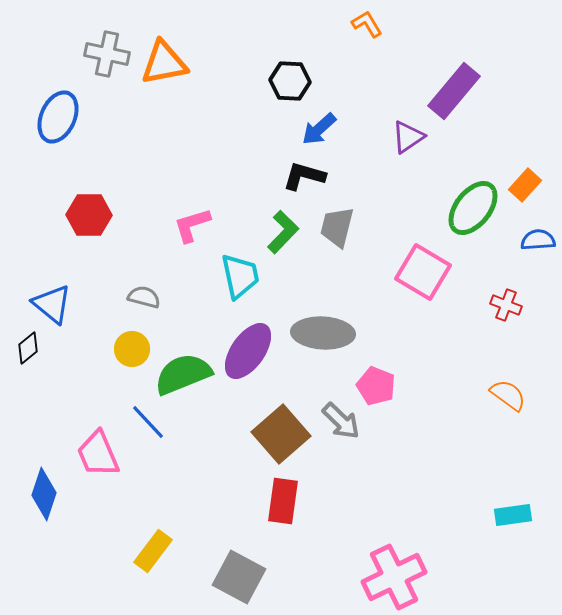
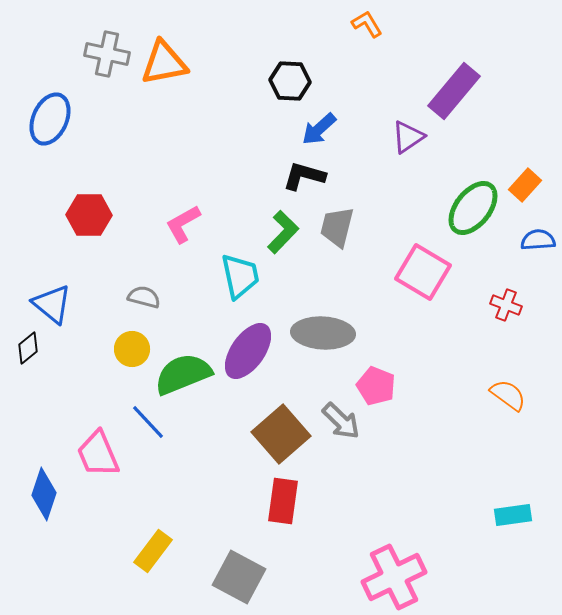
blue ellipse: moved 8 px left, 2 px down
pink L-shape: moved 9 px left, 1 px up; rotated 12 degrees counterclockwise
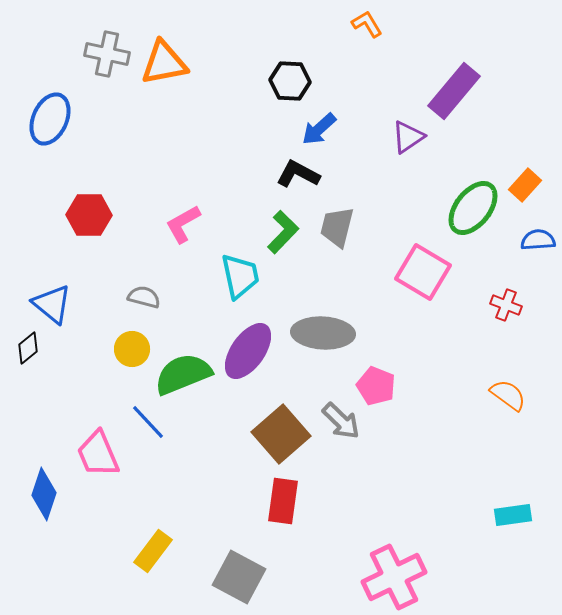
black L-shape: moved 6 px left, 2 px up; rotated 12 degrees clockwise
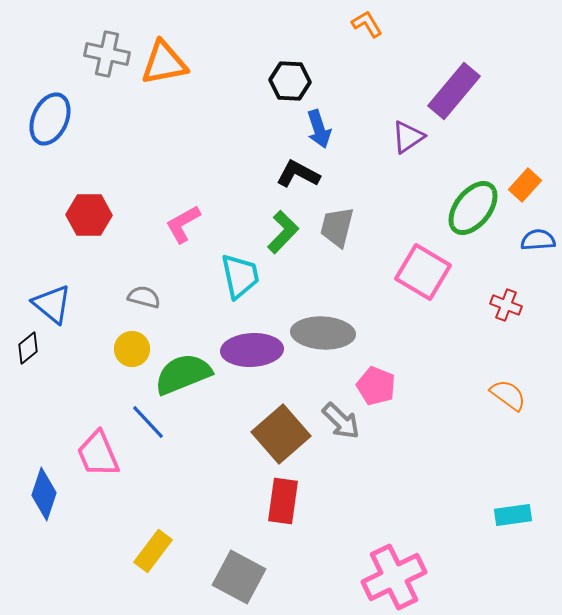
blue arrow: rotated 66 degrees counterclockwise
purple ellipse: moved 4 px right, 1 px up; rotated 52 degrees clockwise
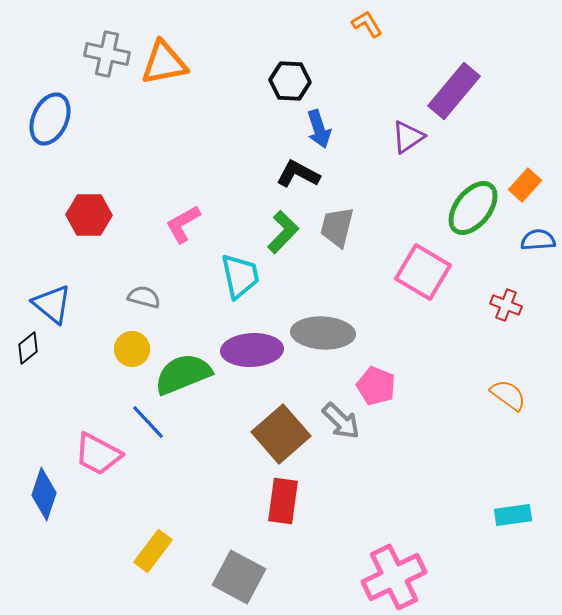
pink trapezoid: rotated 39 degrees counterclockwise
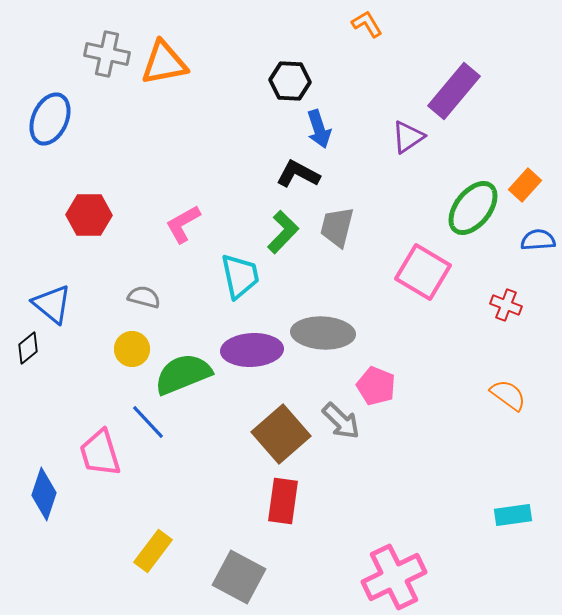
pink trapezoid: moved 2 px right, 1 px up; rotated 45 degrees clockwise
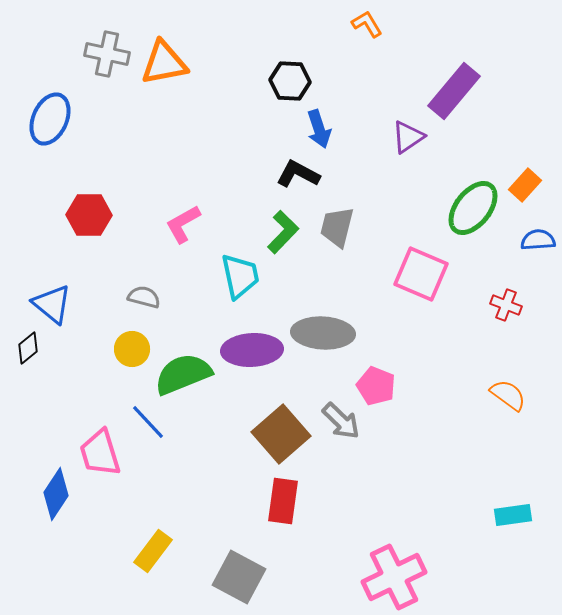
pink square: moved 2 px left, 2 px down; rotated 8 degrees counterclockwise
blue diamond: moved 12 px right; rotated 15 degrees clockwise
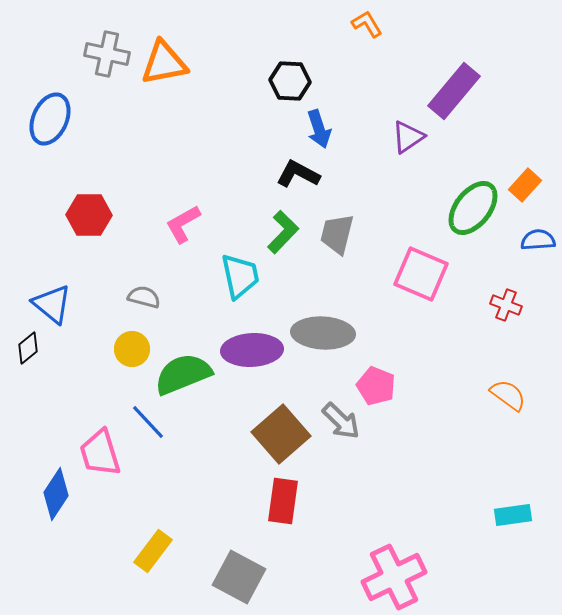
gray trapezoid: moved 7 px down
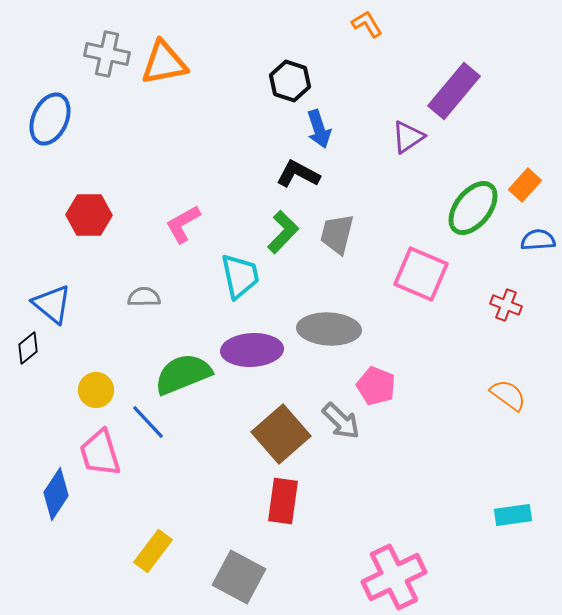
black hexagon: rotated 15 degrees clockwise
gray semicircle: rotated 16 degrees counterclockwise
gray ellipse: moved 6 px right, 4 px up
yellow circle: moved 36 px left, 41 px down
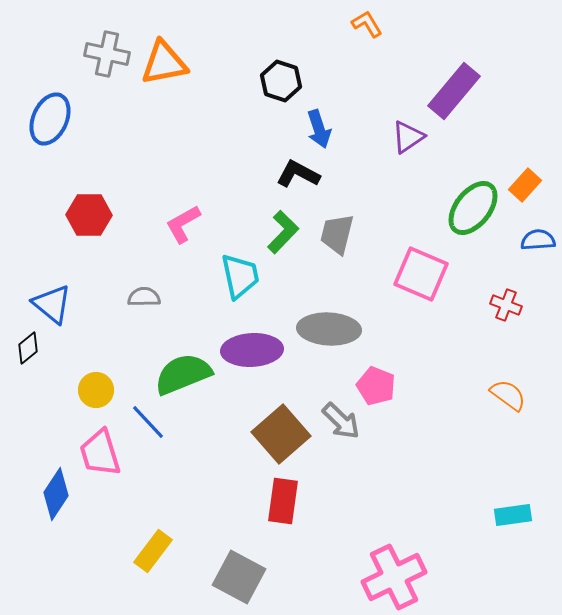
black hexagon: moved 9 px left
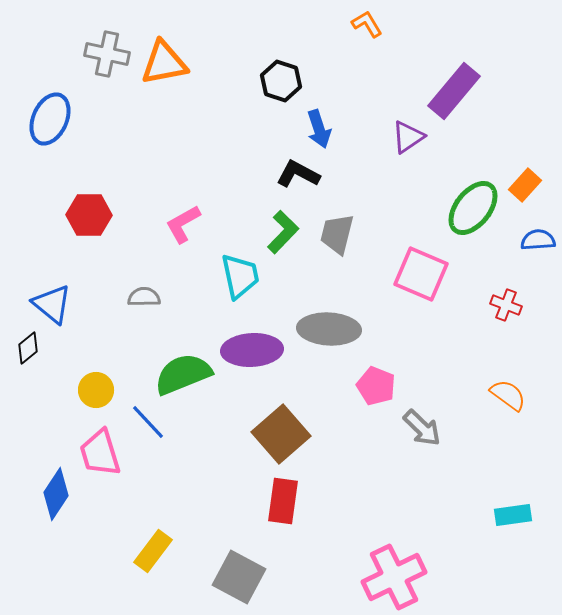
gray arrow: moved 81 px right, 7 px down
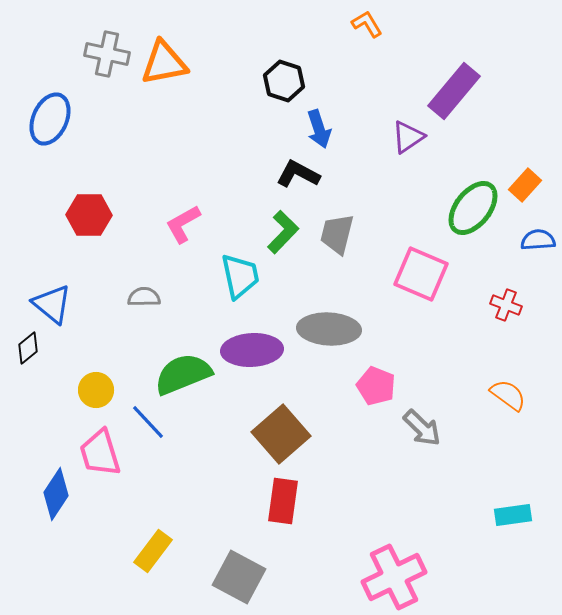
black hexagon: moved 3 px right
